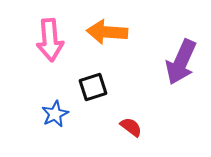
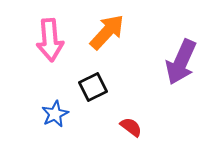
orange arrow: rotated 129 degrees clockwise
black square: rotated 8 degrees counterclockwise
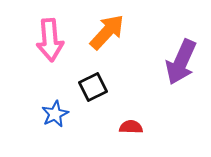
red semicircle: rotated 35 degrees counterclockwise
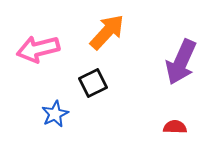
pink arrow: moved 12 px left, 9 px down; rotated 81 degrees clockwise
black square: moved 4 px up
red semicircle: moved 44 px right
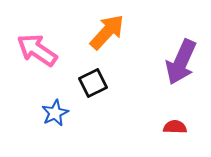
pink arrow: moved 1 px left, 1 px down; rotated 48 degrees clockwise
blue star: moved 1 px up
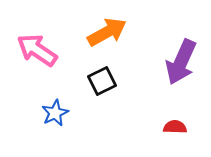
orange arrow: rotated 18 degrees clockwise
black square: moved 9 px right, 2 px up
